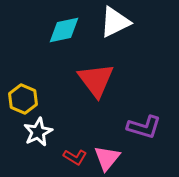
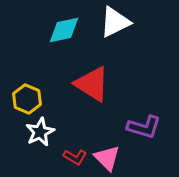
red triangle: moved 4 px left, 4 px down; rotated 21 degrees counterclockwise
yellow hexagon: moved 4 px right
white star: moved 2 px right
pink triangle: rotated 24 degrees counterclockwise
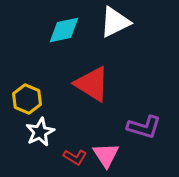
pink triangle: moved 1 px left, 3 px up; rotated 12 degrees clockwise
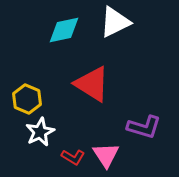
red L-shape: moved 2 px left
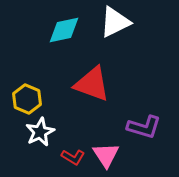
red triangle: rotated 12 degrees counterclockwise
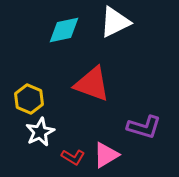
yellow hexagon: moved 2 px right
pink triangle: rotated 32 degrees clockwise
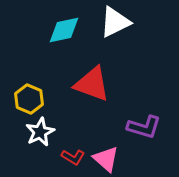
pink triangle: moved 4 px down; rotated 48 degrees counterclockwise
